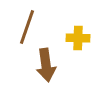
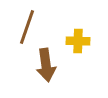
yellow cross: moved 3 px down
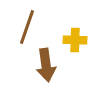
yellow cross: moved 3 px left, 1 px up
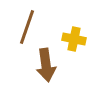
yellow cross: moved 1 px left, 1 px up; rotated 10 degrees clockwise
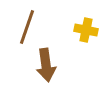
yellow cross: moved 12 px right, 9 px up
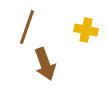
brown arrow: moved 1 px left, 1 px up; rotated 12 degrees counterclockwise
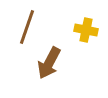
brown arrow: moved 4 px right, 1 px up; rotated 48 degrees clockwise
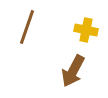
brown arrow: moved 24 px right, 8 px down
